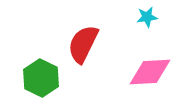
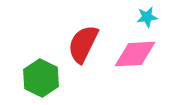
pink diamond: moved 15 px left, 18 px up
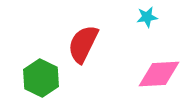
pink diamond: moved 24 px right, 20 px down
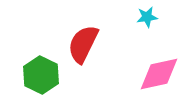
pink diamond: rotated 9 degrees counterclockwise
green hexagon: moved 3 px up
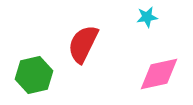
green hexagon: moved 7 px left; rotated 21 degrees clockwise
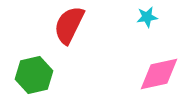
red semicircle: moved 14 px left, 19 px up
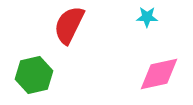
cyan star: rotated 10 degrees clockwise
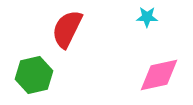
red semicircle: moved 2 px left, 4 px down
pink diamond: moved 1 px down
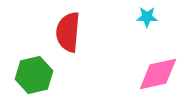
red semicircle: moved 1 px right, 3 px down; rotated 21 degrees counterclockwise
pink diamond: moved 1 px left, 1 px up
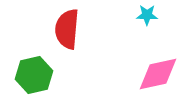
cyan star: moved 2 px up
red semicircle: moved 1 px left, 3 px up
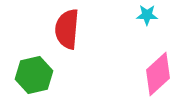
pink diamond: rotated 30 degrees counterclockwise
